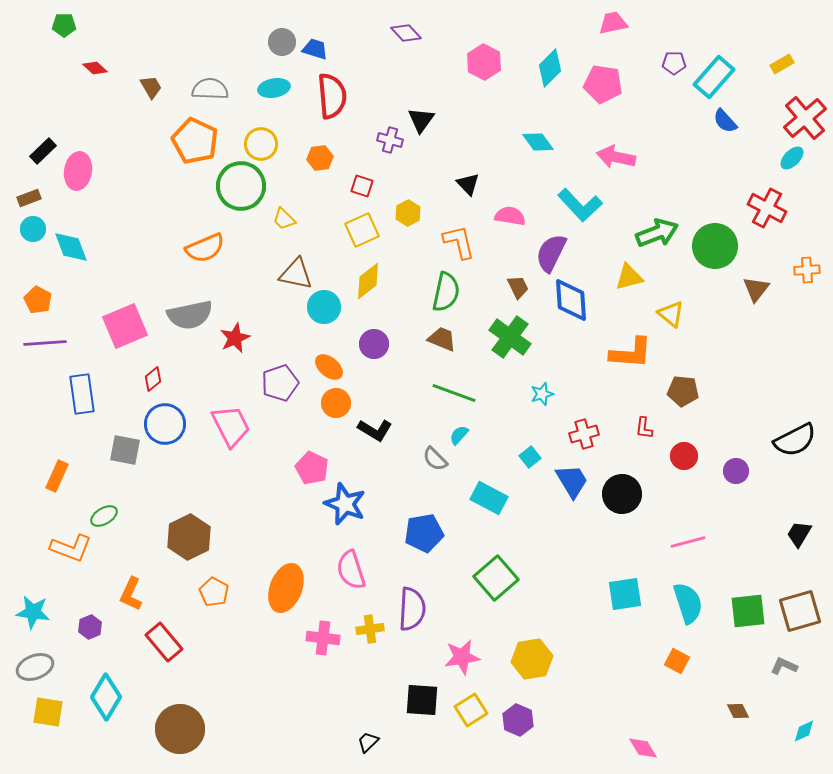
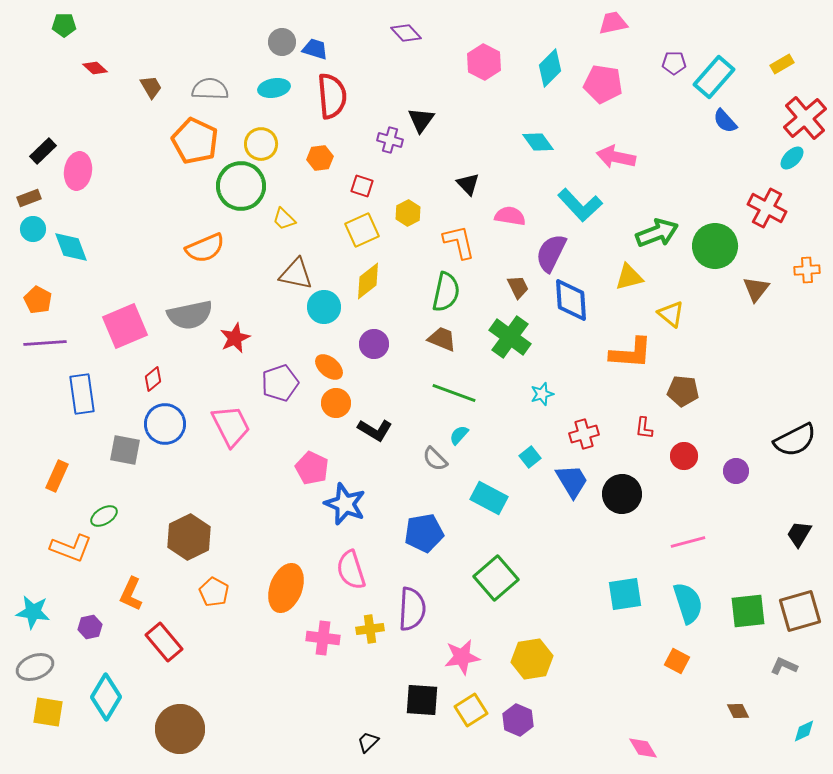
purple hexagon at (90, 627): rotated 10 degrees clockwise
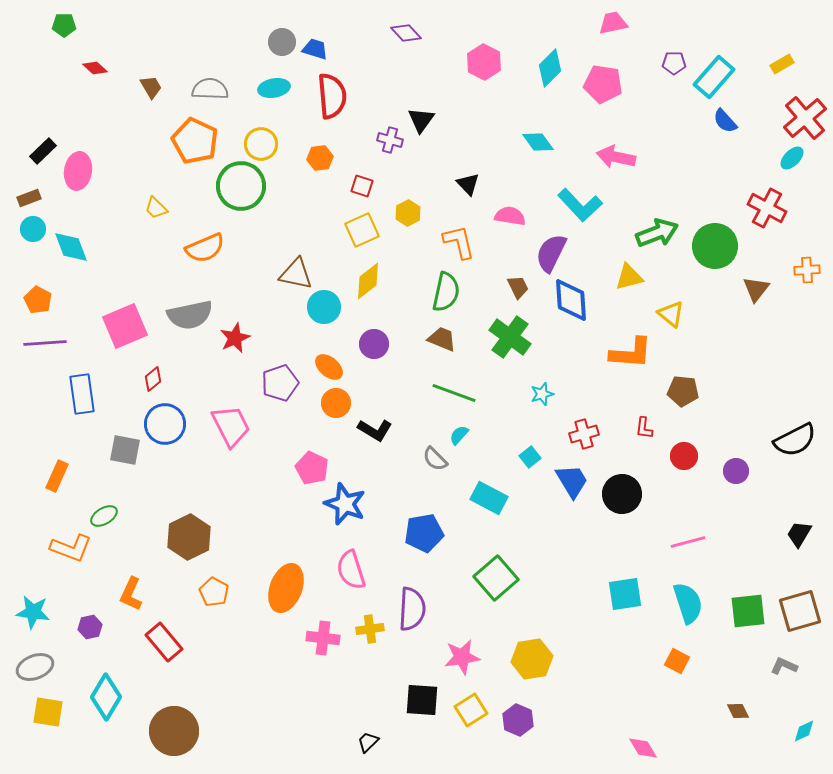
yellow trapezoid at (284, 219): moved 128 px left, 11 px up
brown circle at (180, 729): moved 6 px left, 2 px down
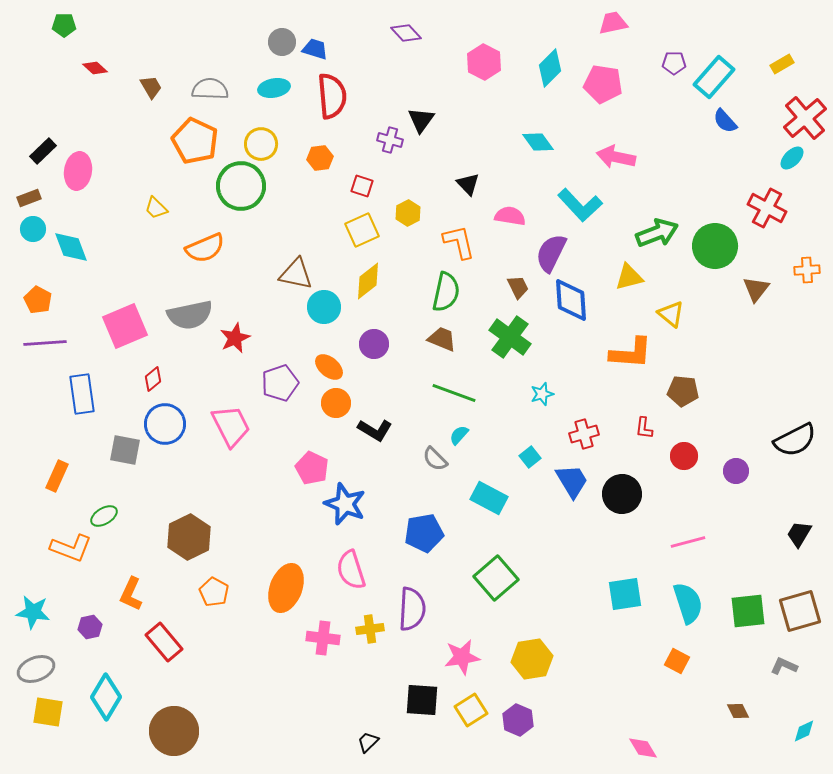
gray ellipse at (35, 667): moved 1 px right, 2 px down
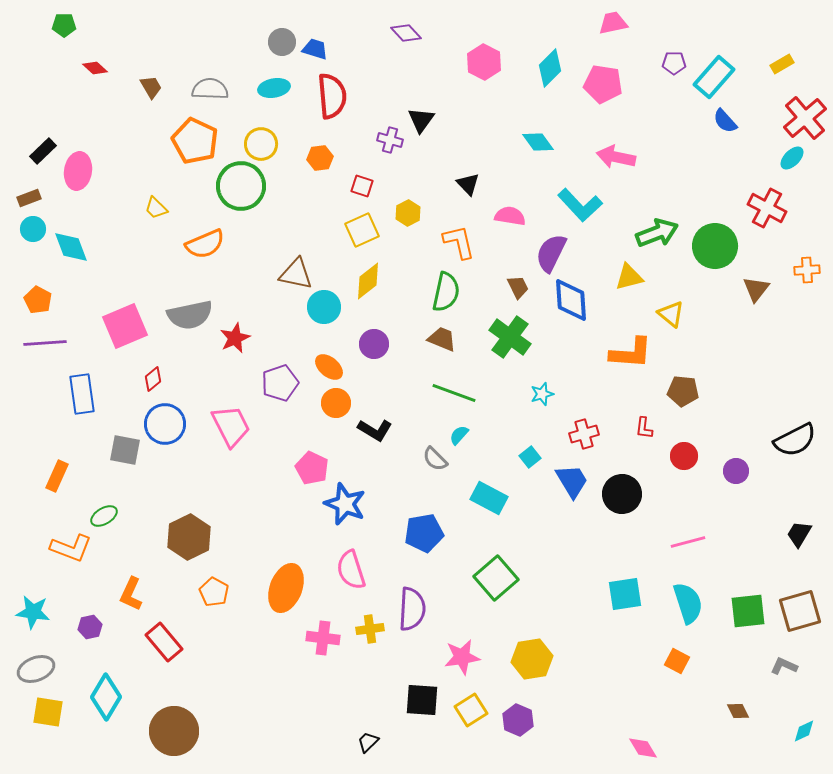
orange semicircle at (205, 248): moved 4 px up
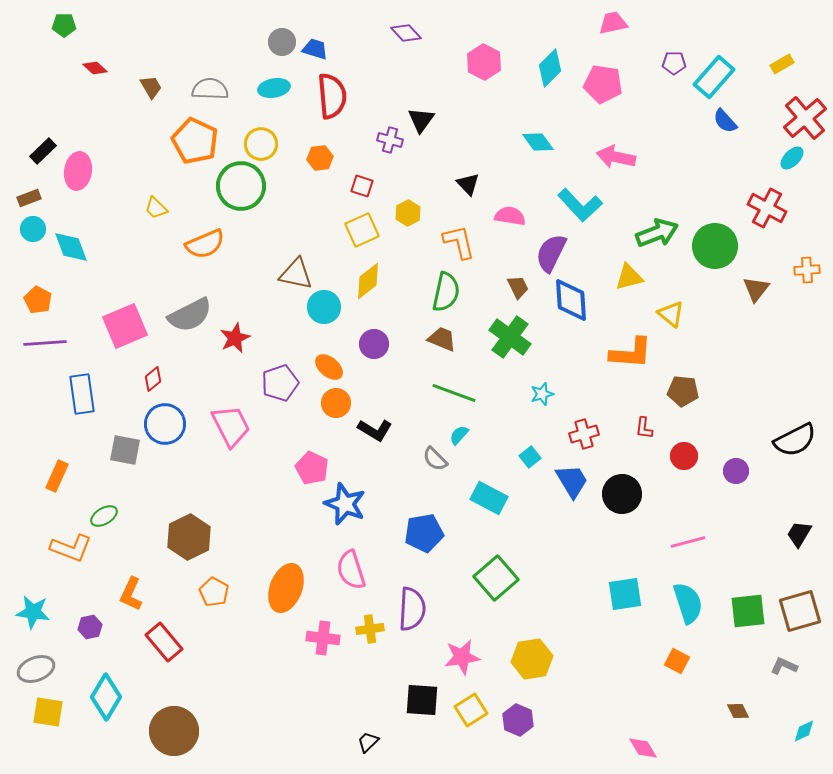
gray semicircle at (190, 315): rotated 15 degrees counterclockwise
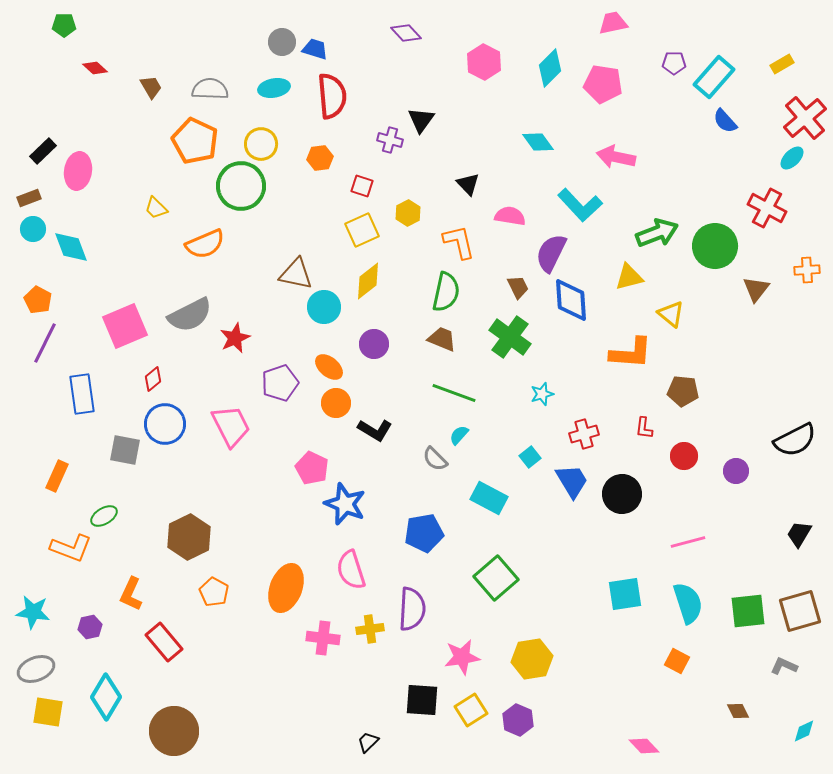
purple line at (45, 343): rotated 60 degrees counterclockwise
pink diamond at (643, 748): moved 1 px right, 2 px up; rotated 12 degrees counterclockwise
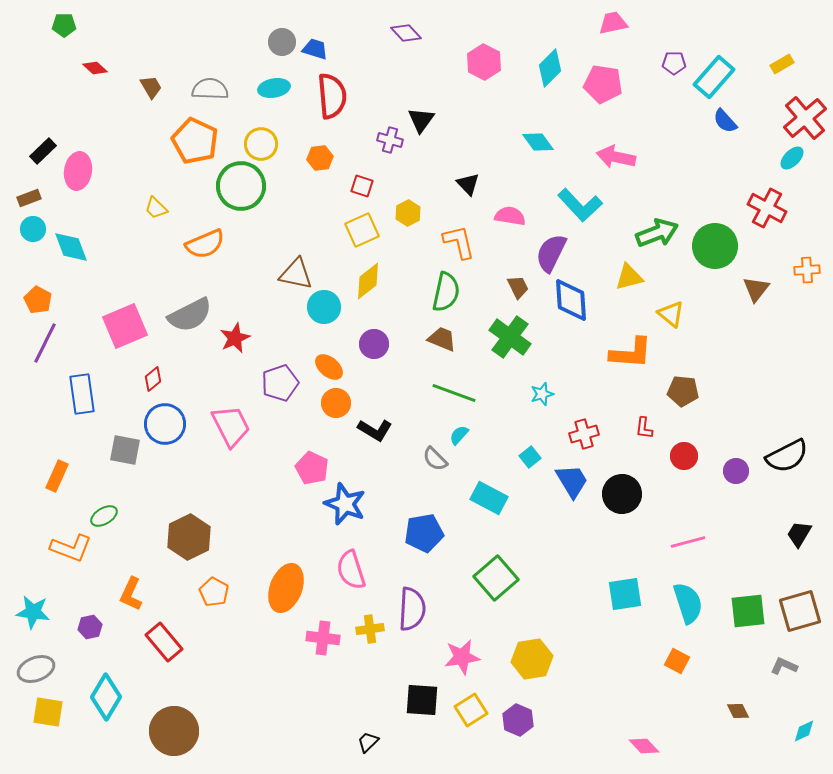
black semicircle at (795, 440): moved 8 px left, 16 px down
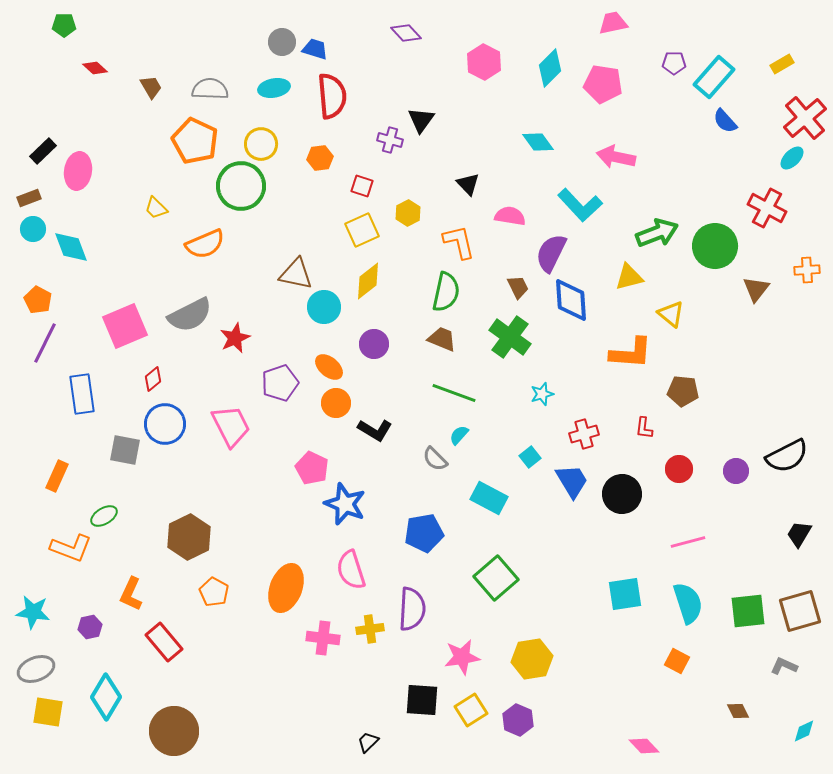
red circle at (684, 456): moved 5 px left, 13 px down
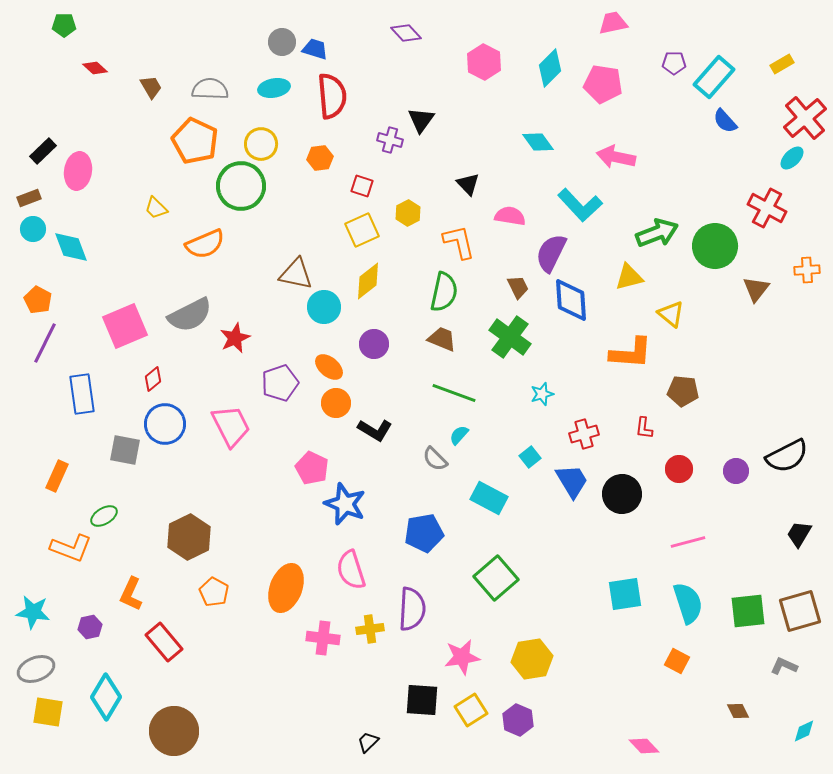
green semicircle at (446, 292): moved 2 px left
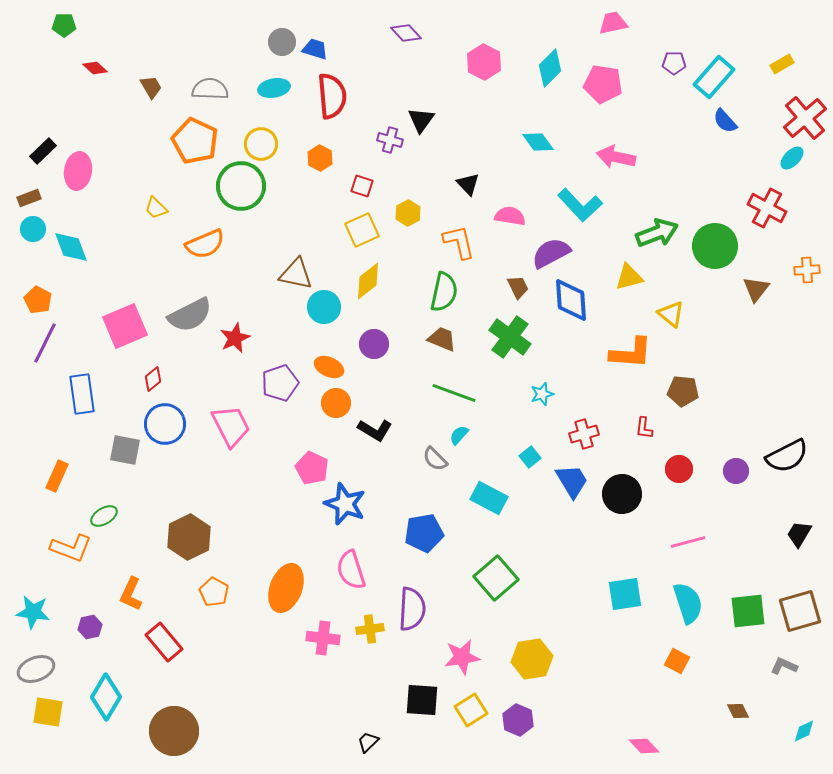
orange hexagon at (320, 158): rotated 25 degrees counterclockwise
purple semicircle at (551, 253): rotated 36 degrees clockwise
orange ellipse at (329, 367): rotated 16 degrees counterclockwise
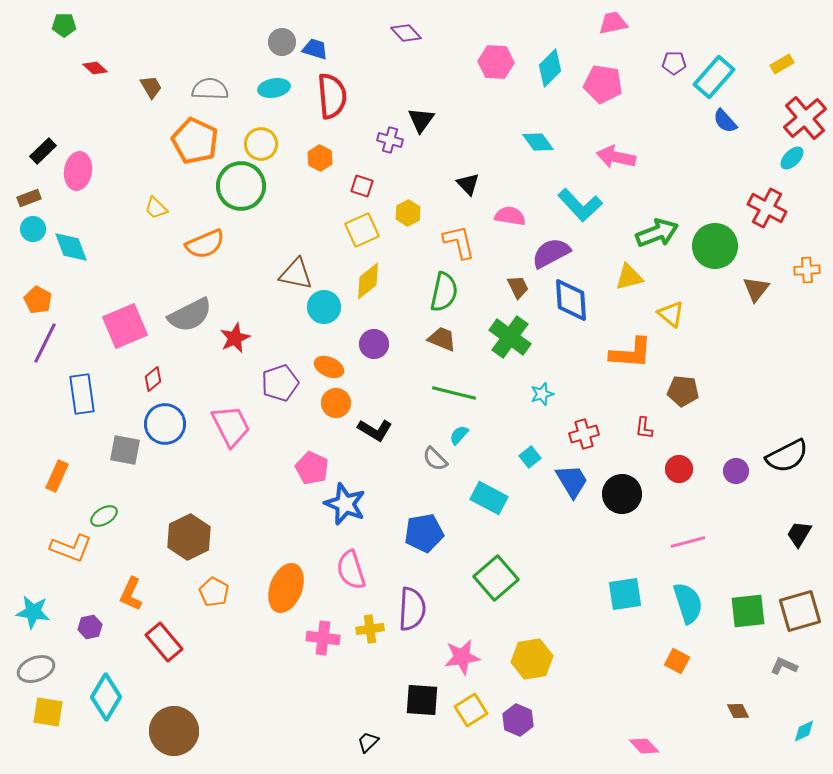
pink hexagon at (484, 62): moved 12 px right; rotated 24 degrees counterclockwise
green line at (454, 393): rotated 6 degrees counterclockwise
